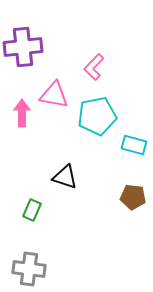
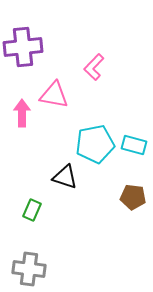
cyan pentagon: moved 2 px left, 28 px down
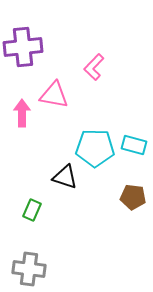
cyan pentagon: moved 4 px down; rotated 12 degrees clockwise
